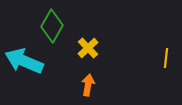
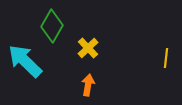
cyan arrow: moved 1 px right; rotated 21 degrees clockwise
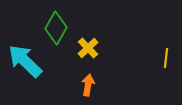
green diamond: moved 4 px right, 2 px down
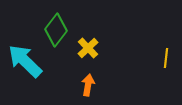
green diamond: moved 2 px down; rotated 8 degrees clockwise
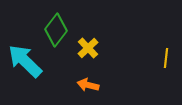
orange arrow: rotated 85 degrees counterclockwise
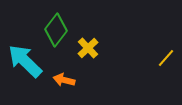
yellow line: rotated 36 degrees clockwise
orange arrow: moved 24 px left, 5 px up
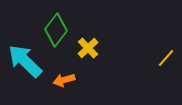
orange arrow: rotated 30 degrees counterclockwise
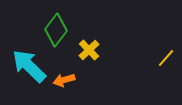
yellow cross: moved 1 px right, 2 px down
cyan arrow: moved 4 px right, 5 px down
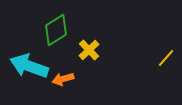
green diamond: rotated 20 degrees clockwise
cyan arrow: rotated 24 degrees counterclockwise
orange arrow: moved 1 px left, 1 px up
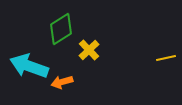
green diamond: moved 5 px right, 1 px up
yellow line: rotated 36 degrees clockwise
orange arrow: moved 1 px left, 3 px down
